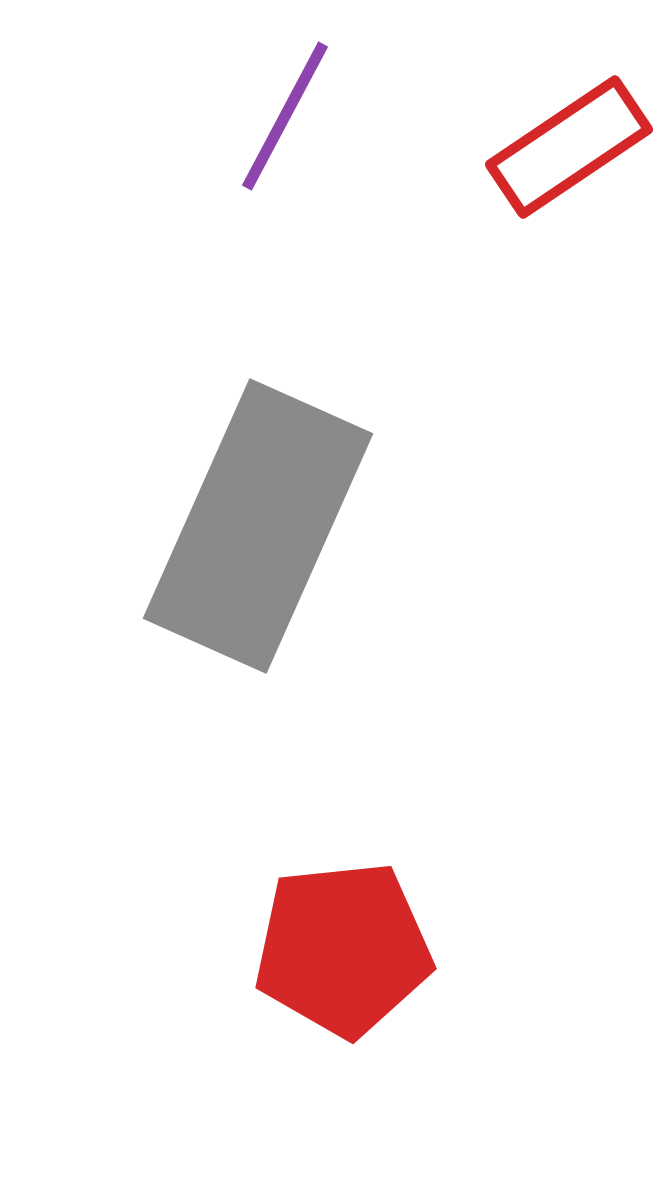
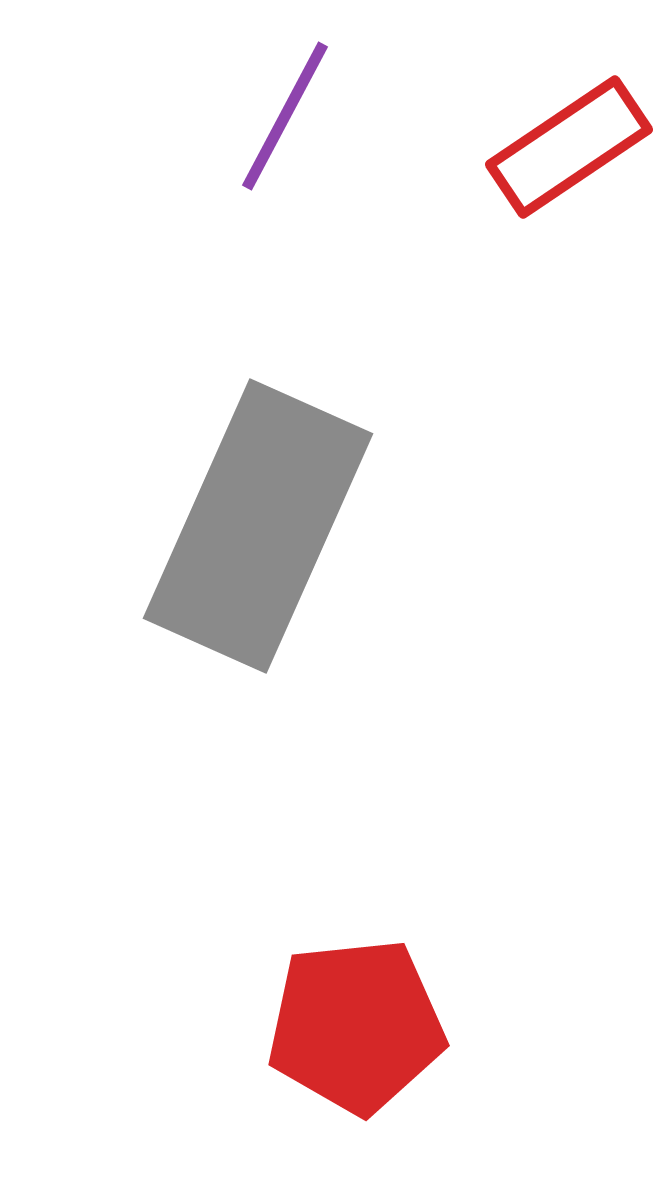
red pentagon: moved 13 px right, 77 px down
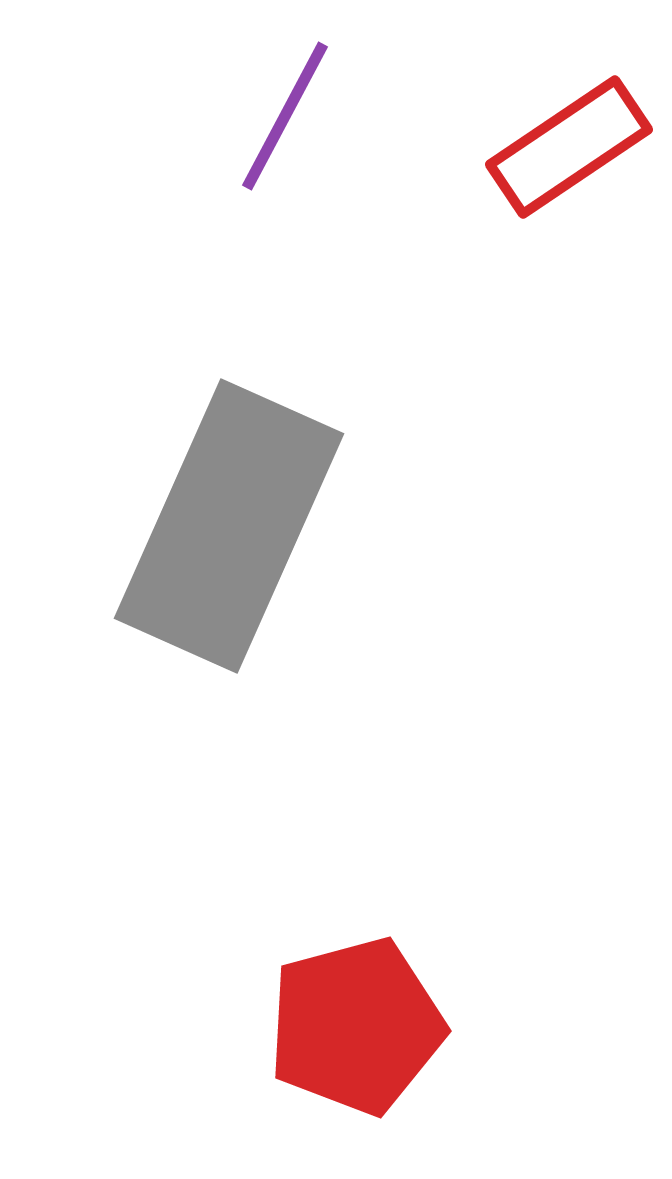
gray rectangle: moved 29 px left
red pentagon: rotated 9 degrees counterclockwise
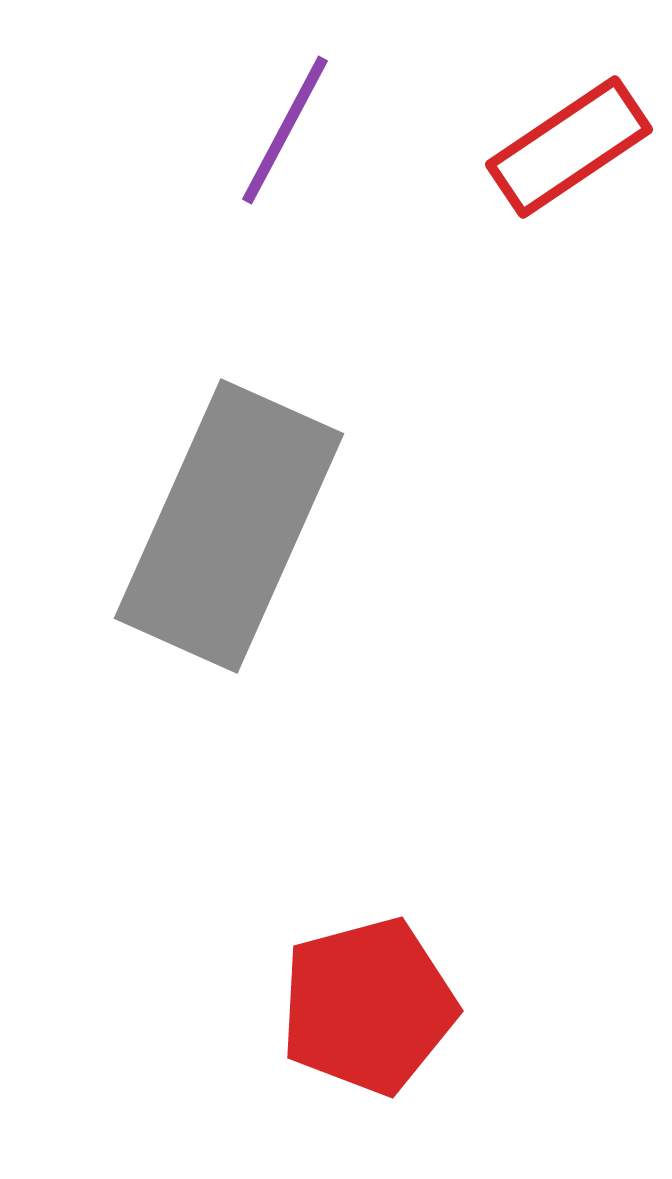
purple line: moved 14 px down
red pentagon: moved 12 px right, 20 px up
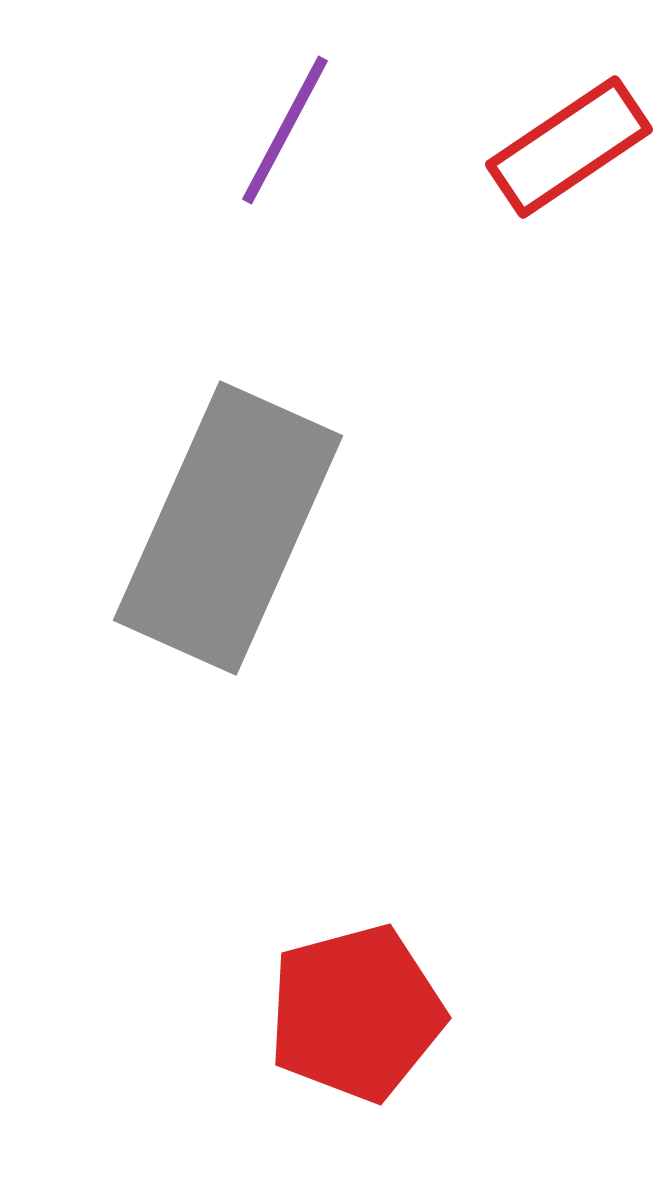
gray rectangle: moved 1 px left, 2 px down
red pentagon: moved 12 px left, 7 px down
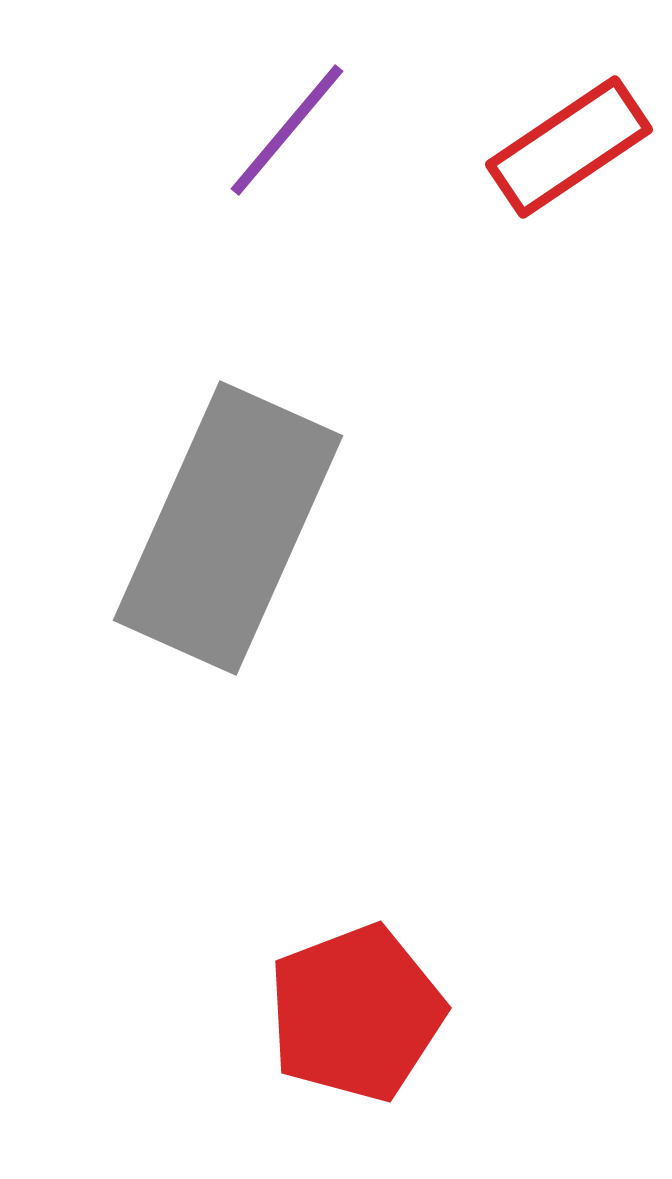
purple line: moved 2 px right; rotated 12 degrees clockwise
red pentagon: rotated 6 degrees counterclockwise
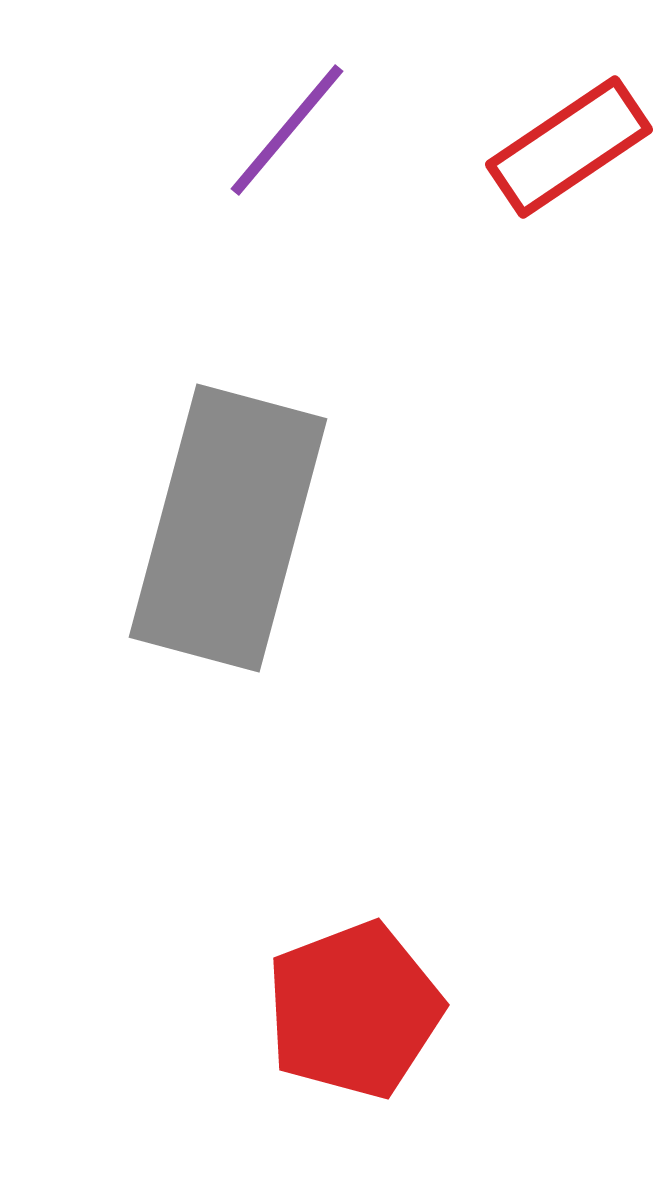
gray rectangle: rotated 9 degrees counterclockwise
red pentagon: moved 2 px left, 3 px up
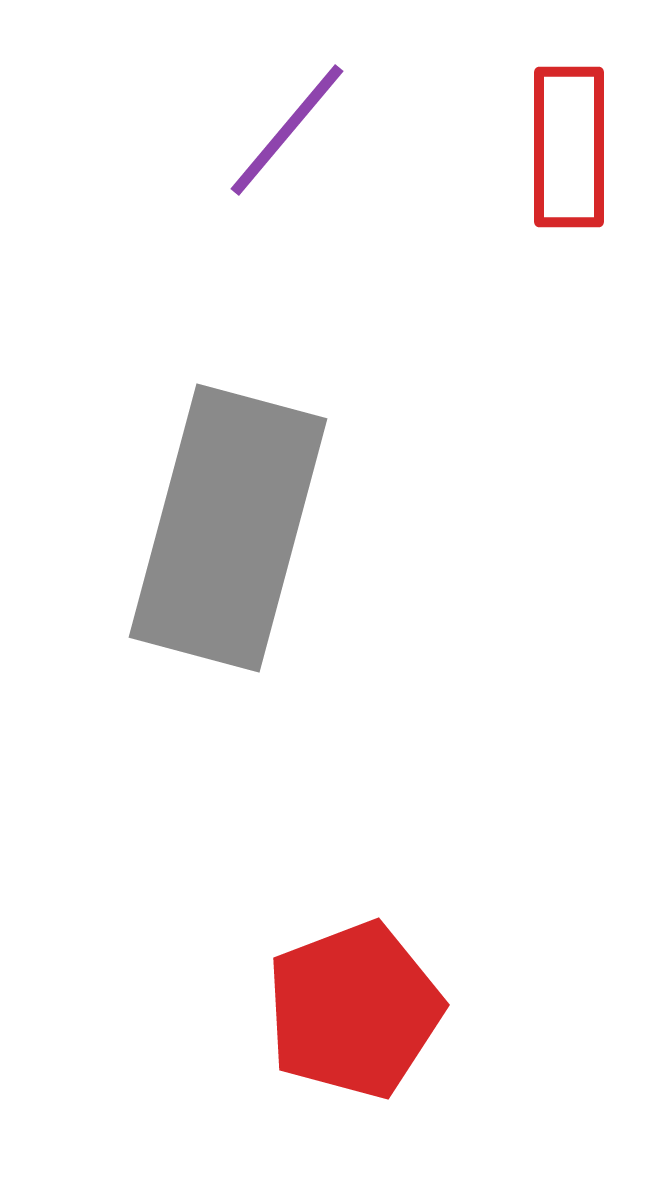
red rectangle: rotated 56 degrees counterclockwise
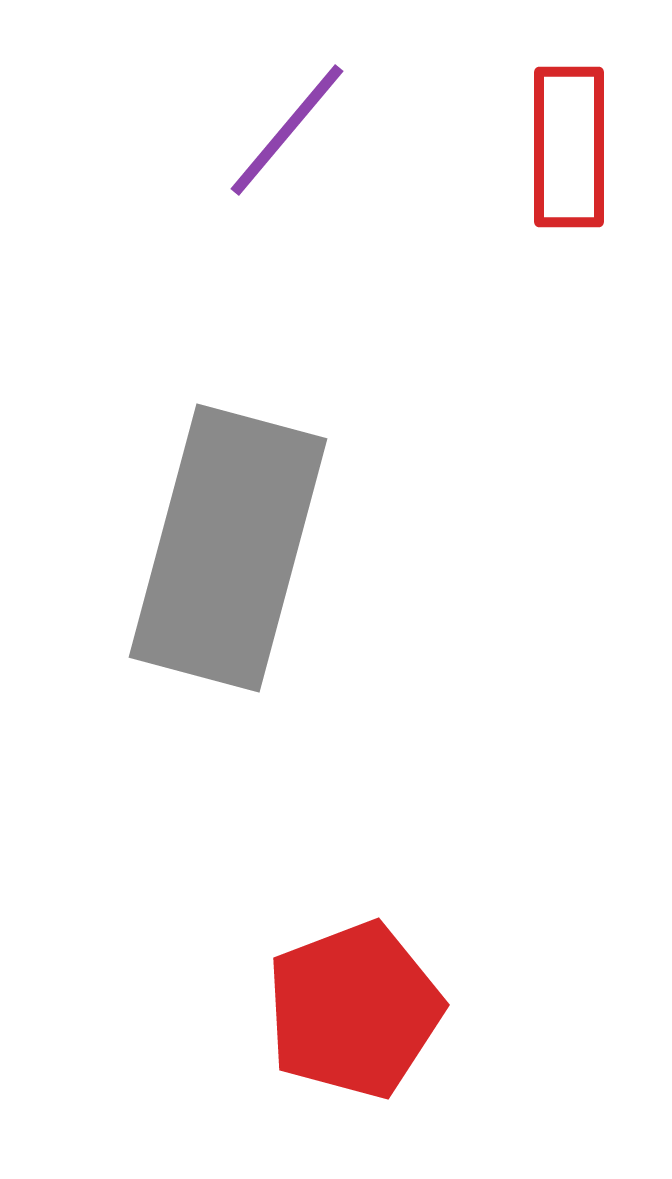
gray rectangle: moved 20 px down
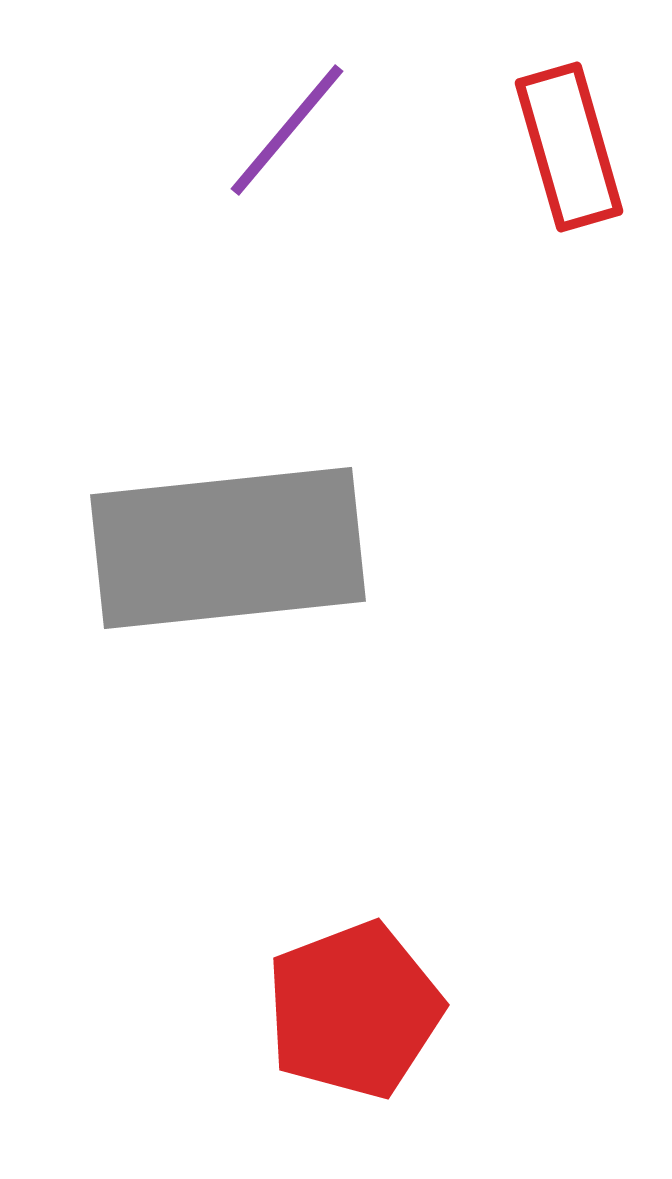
red rectangle: rotated 16 degrees counterclockwise
gray rectangle: rotated 69 degrees clockwise
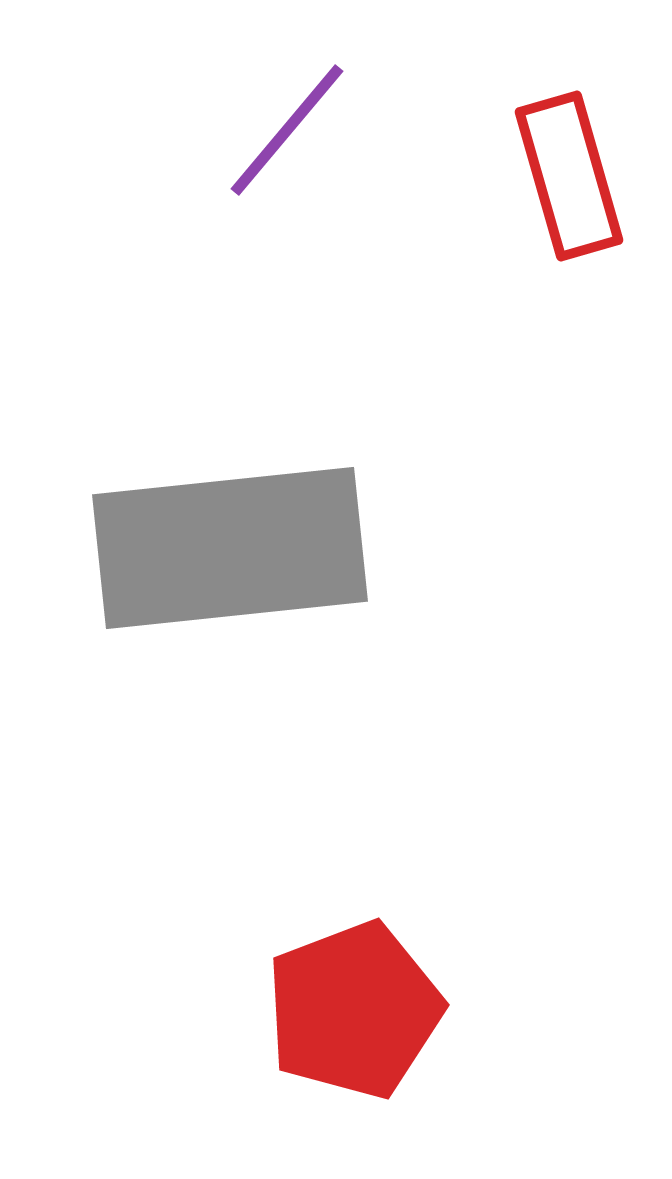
red rectangle: moved 29 px down
gray rectangle: moved 2 px right
